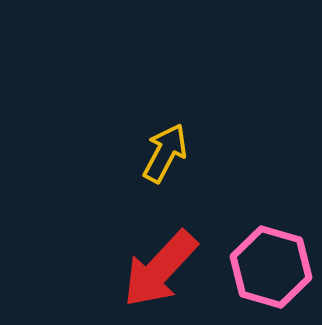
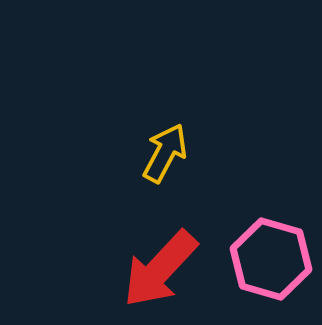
pink hexagon: moved 8 px up
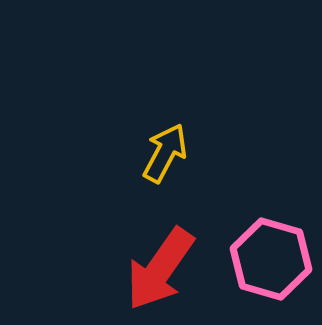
red arrow: rotated 8 degrees counterclockwise
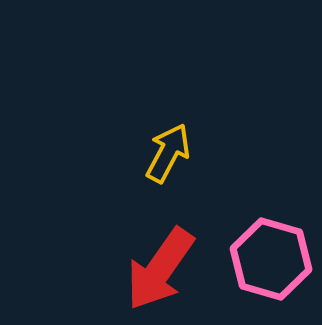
yellow arrow: moved 3 px right
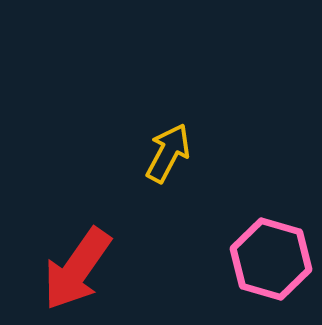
red arrow: moved 83 px left
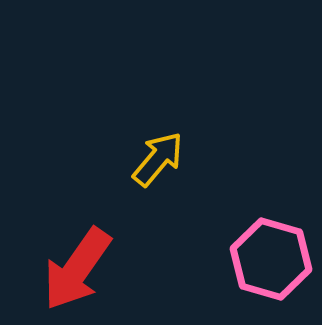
yellow arrow: moved 10 px left, 6 px down; rotated 12 degrees clockwise
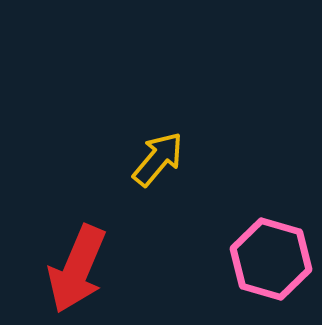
red arrow: rotated 12 degrees counterclockwise
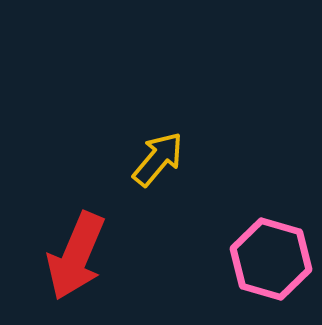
red arrow: moved 1 px left, 13 px up
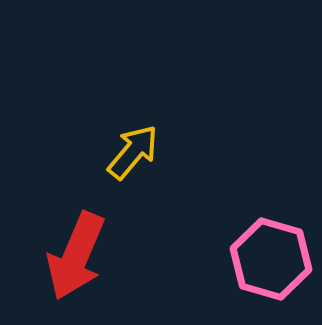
yellow arrow: moved 25 px left, 7 px up
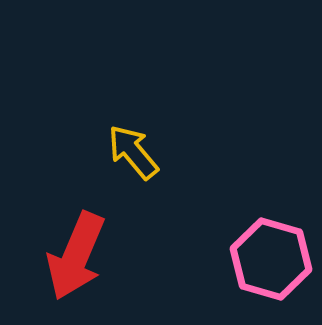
yellow arrow: rotated 80 degrees counterclockwise
